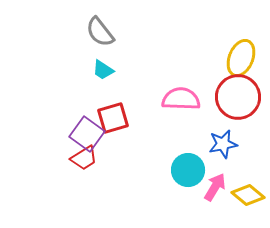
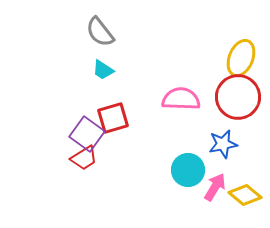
yellow diamond: moved 3 px left
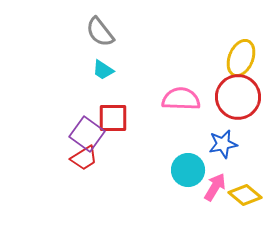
red square: rotated 16 degrees clockwise
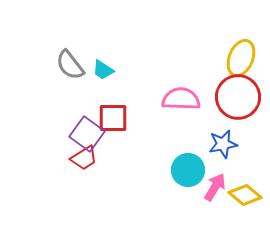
gray semicircle: moved 30 px left, 33 px down
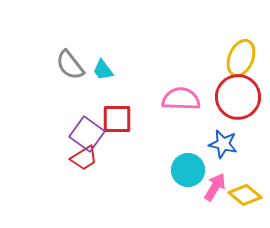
cyan trapezoid: rotated 20 degrees clockwise
red square: moved 4 px right, 1 px down
blue star: rotated 24 degrees clockwise
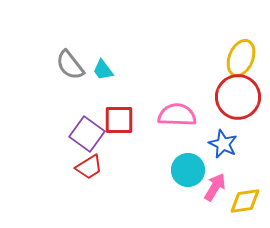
pink semicircle: moved 4 px left, 16 px down
red square: moved 2 px right, 1 px down
blue star: rotated 12 degrees clockwise
red trapezoid: moved 5 px right, 9 px down
yellow diamond: moved 6 px down; rotated 48 degrees counterclockwise
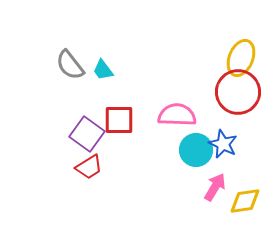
red circle: moved 5 px up
cyan circle: moved 8 px right, 20 px up
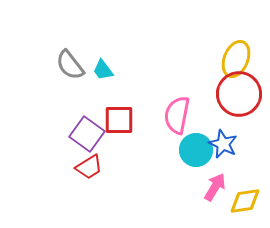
yellow ellipse: moved 5 px left, 1 px down
red circle: moved 1 px right, 2 px down
pink semicircle: rotated 81 degrees counterclockwise
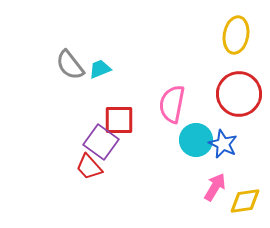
yellow ellipse: moved 24 px up; rotated 12 degrees counterclockwise
cyan trapezoid: moved 3 px left, 1 px up; rotated 105 degrees clockwise
pink semicircle: moved 5 px left, 11 px up
purple square: moved 14 px right, 8 px down
cyan circle: moved 10 px up
red trapezoid: rotated 80 degrees clockwise
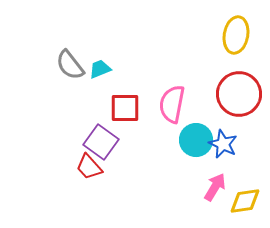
red square: moved 6 px right, 12 px up
